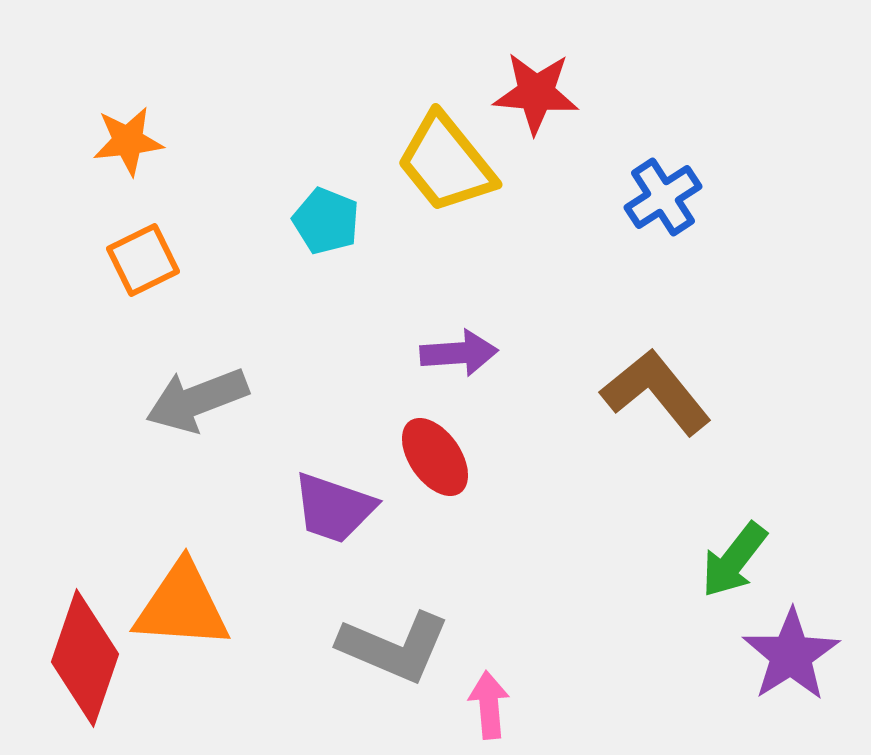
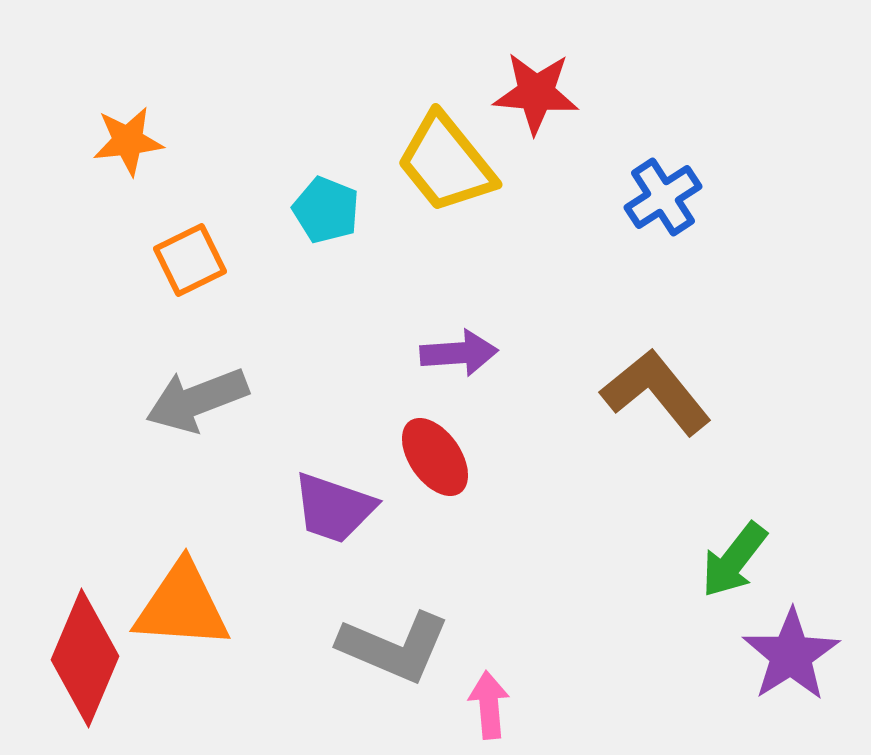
cyan pentagon: moved 11 px up
orange square: moved 47 px right
red diamond: rotated 4 degrees clockwise
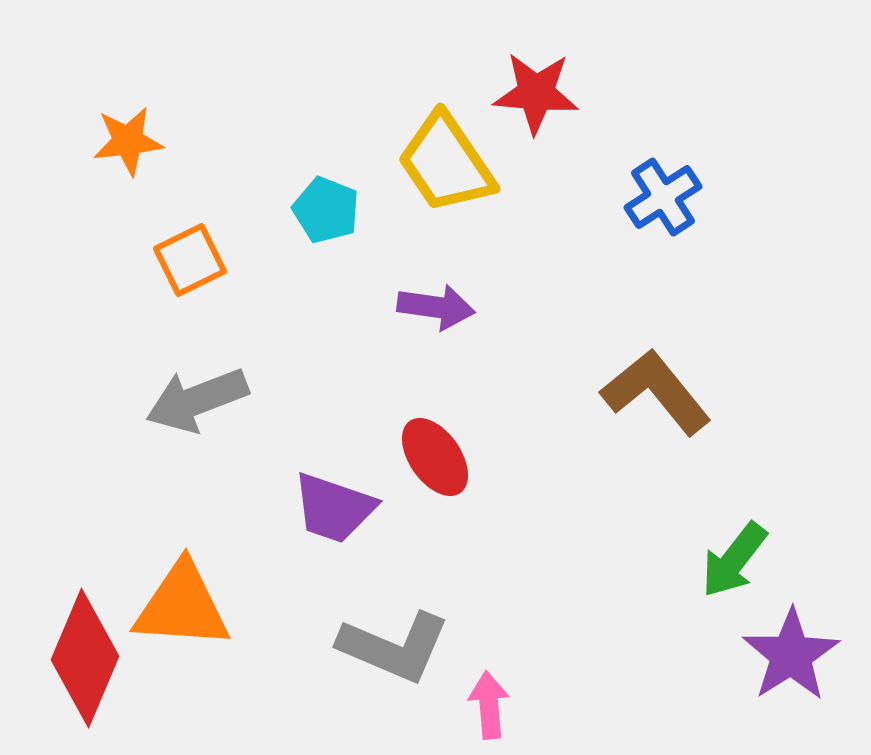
yellow trapezoid: rotated 5 degrees clockwise
purple arrow: moved 23 px left, 46 px up; rotated 12 degrees clockwise
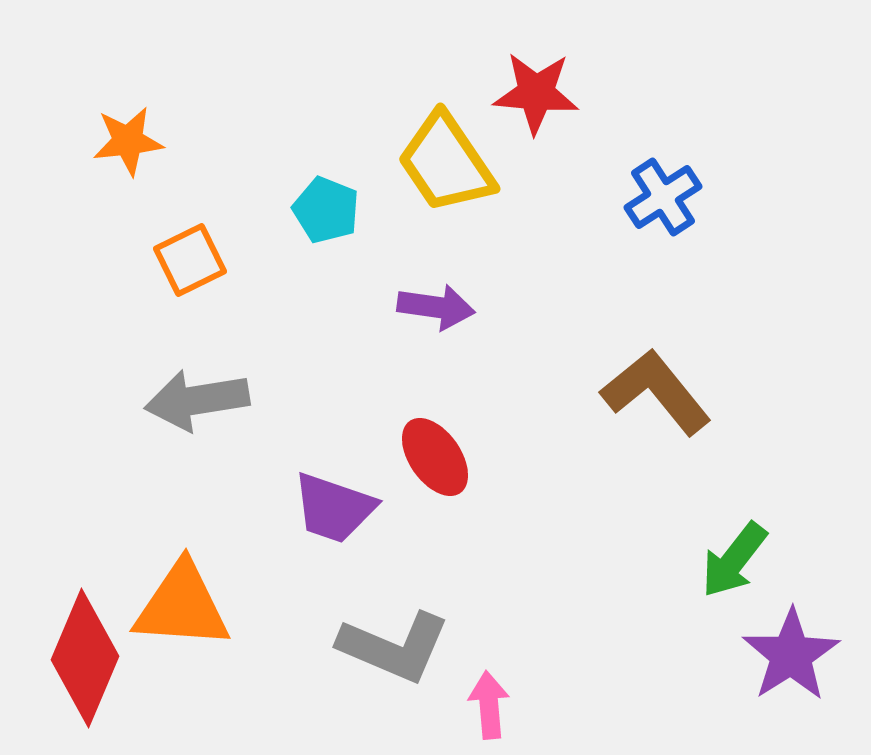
gray arrow: rotated 12 degrees clockwise
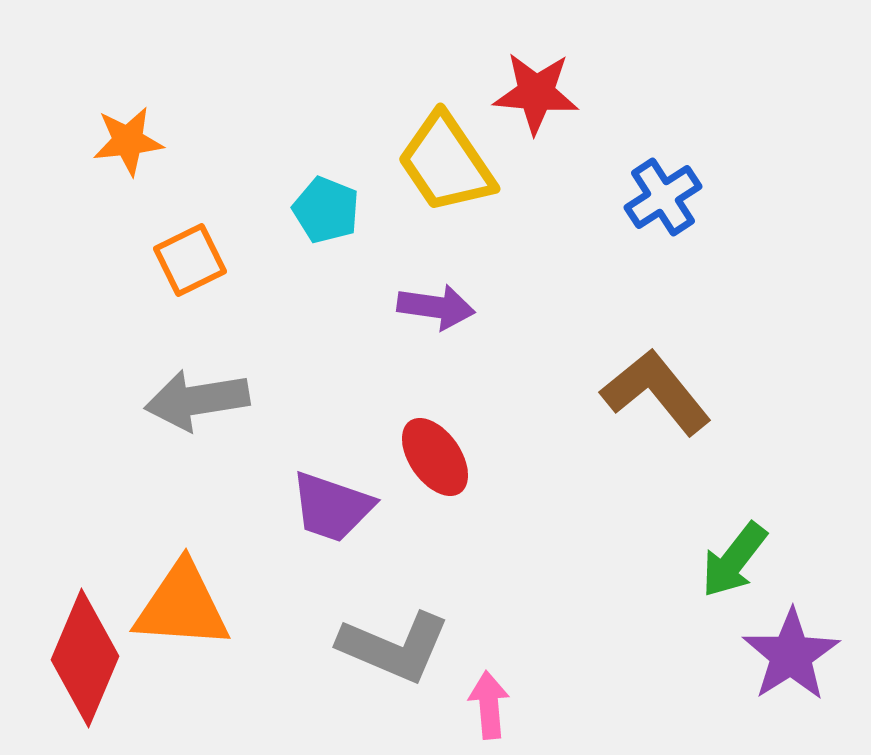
purple trapezoid: moved 2 px left, 1 px up
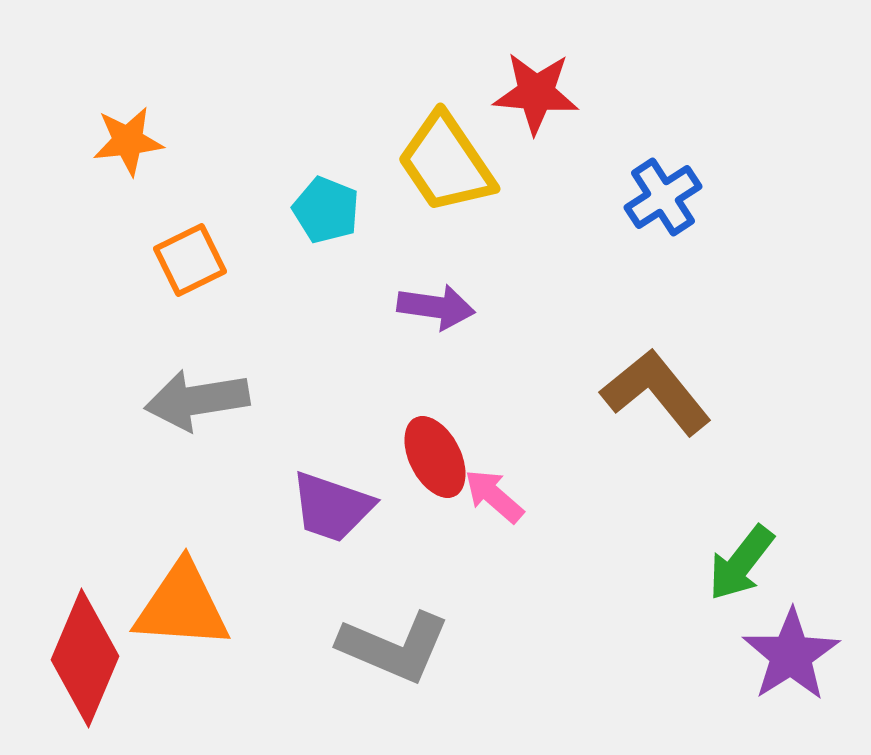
red ellipse: rotated 8 degrees clockwise
green arrow: moved 7 px right, 3 px down
pink arrow: moved 5 px right, 209 px up; rotated 44 degrees counterclockwise
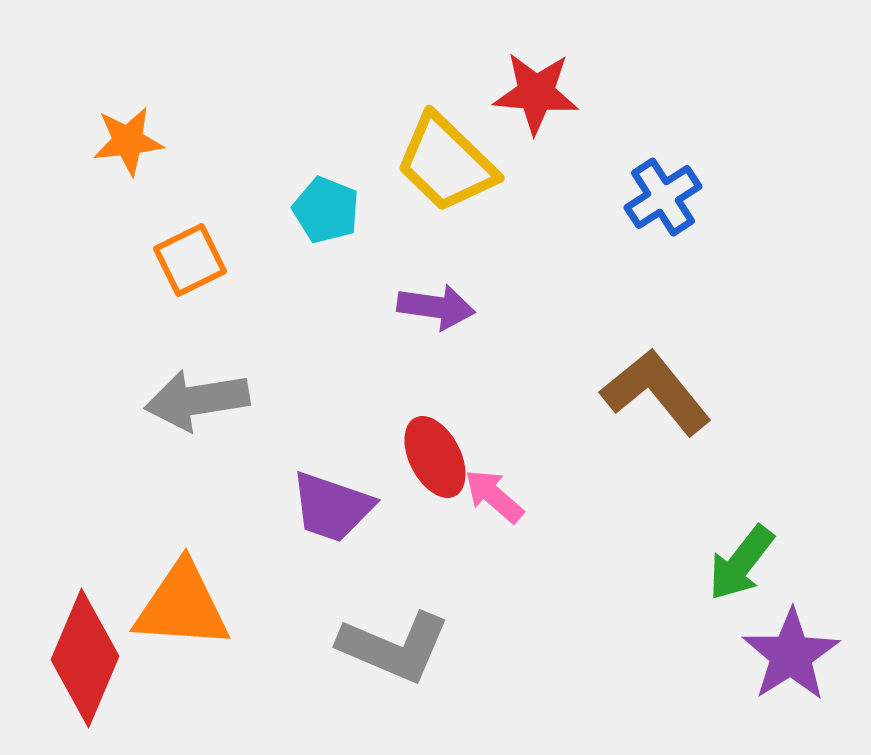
yellow trapezoid: rotated 12 degrees counterclockwise
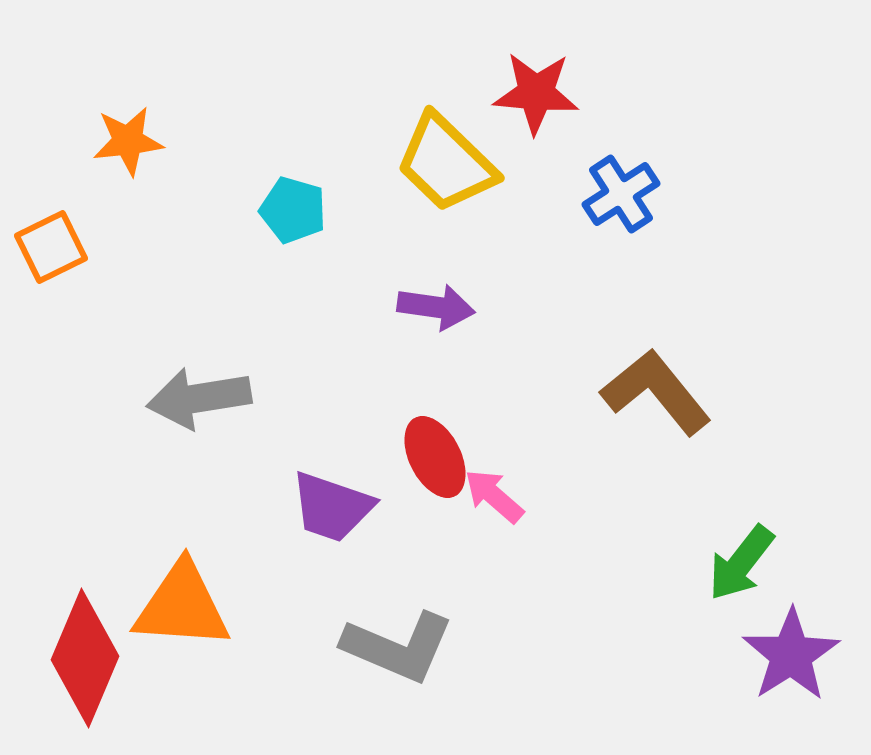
blue cross: moved 42 px left, 3 px up
cyan pentagon: moved 33 px left; rotated 6 degrees counterclockwise
orange square: moved 139 px left, 13 px up
gray arrow: moved 2 px right, 2 px up
gray L-shape: moved 4 px right
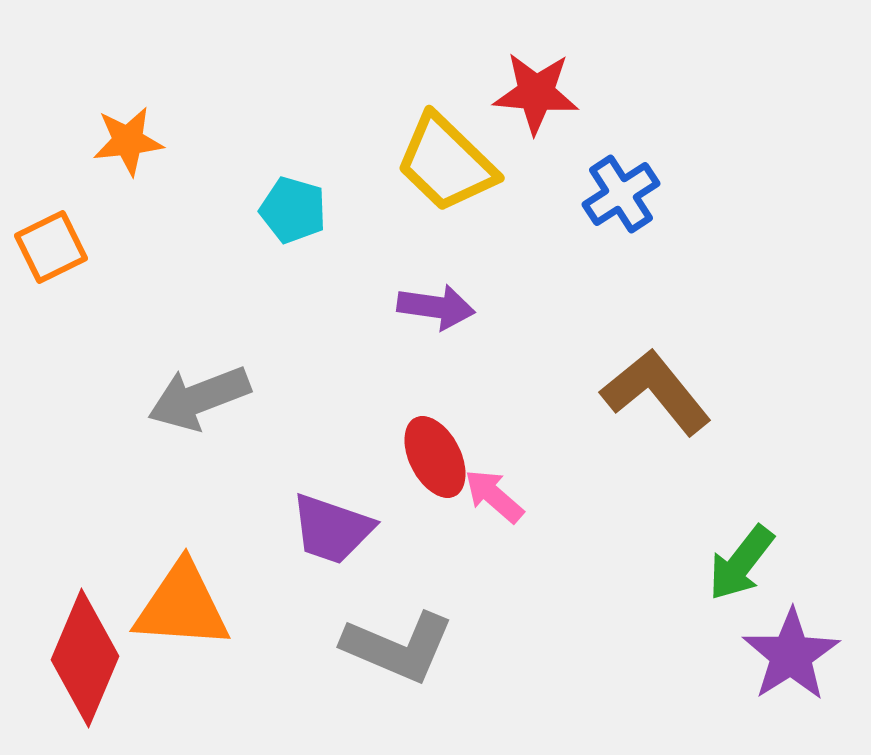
gray arrow: rotated 12 degrees counterclockwise
purple trapezoid: moved 22 px down
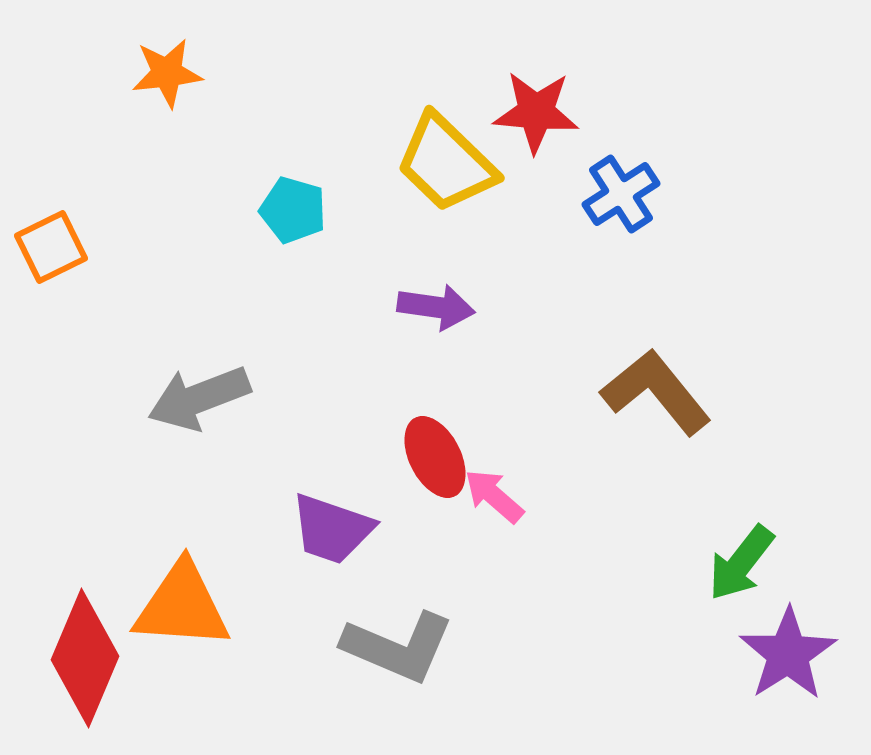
red star: moved 19 px down
orange star: moved 39 px right, 68 px up
purple star: moved 3 px left, 1 px up
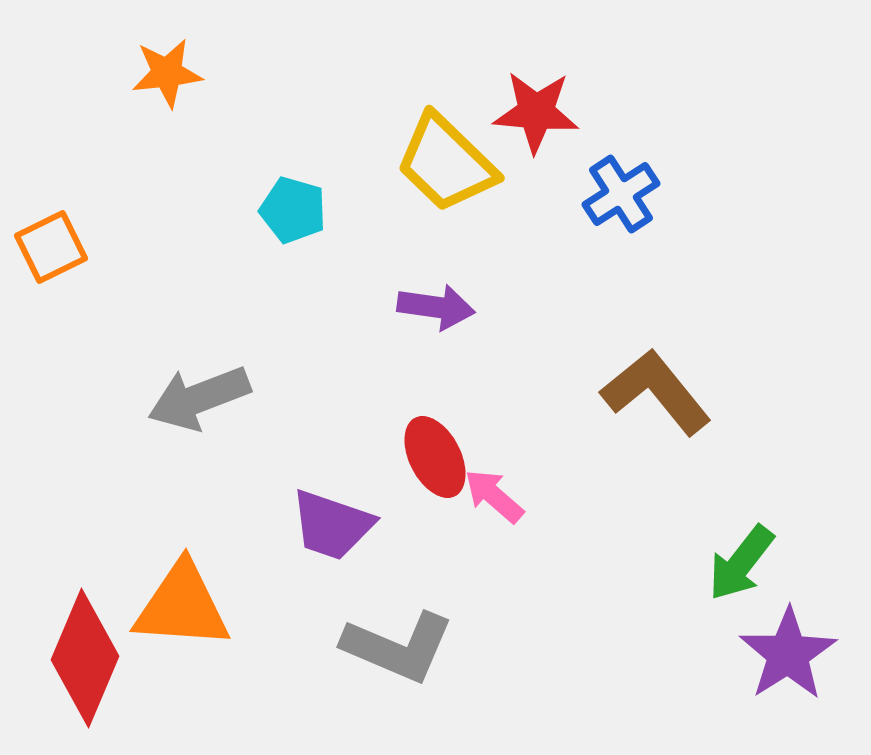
purple trapezoid: moved 4 px up
